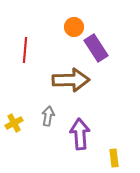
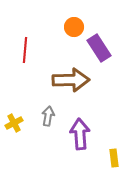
purple rectangle: moved 3 px right
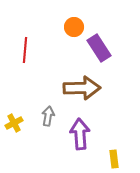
brown arrow: moved 11 px right, 8 px down
yellow rectangle: moved 1 px down
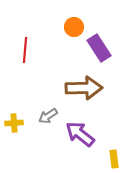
brown arrow: moved 2 px right
gray arrow: rotated 132 degrees counterclockwise
yellow cross: rotated 24 degrees clockwise
purple arrow: rotated 48 degrees counterclockwise
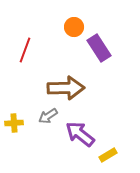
red line: rotated 15 degrees clockwise
brown arrow: moved 18 px left
yellow rectangle: moved 6 px left, 4 px up; rotated 66 degrees clockwise
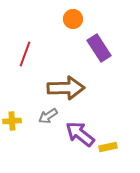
orange circle: moved 1 px left, 8 px up
red line: moved 4 px down
yellow cross: moved 2 px left, 2 px up
yellow rectangle: moved 8 px up; rotated 18 degrees clockwise
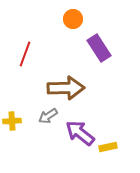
purple arrow: moved 1 px up
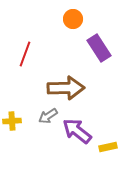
purple arrow: moved 3 px left, 2 px up
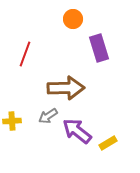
purple rectangle: rotated 16 degrees clockwise
yellow rectangle: moved 4 px up; rotated 18 degrees counterclockwise
